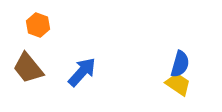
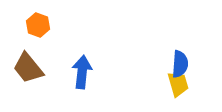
blue semicircle: rotated 12 degrees counterclockwise
blue arrow: rotated 36 degrees counterclockwise
yellow trapezoid: rotated 40 degrees clockwise
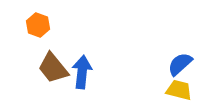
blue semicircle: rotated 136 degrees counterclockwise
brown trapezoid: moved 25 px right
yellow trapezoid: moved 1 px right, 6 px down; rotated 60 degrees counterclockwise
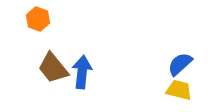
orange hexagon: moved 6 px up
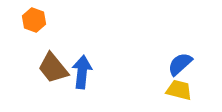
orange hexagon: moved 4 px left, 1 px down
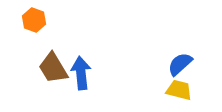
brown trapezoid: rotated 8 degrees clockwise
blue arrow: moved 1 px left, 1 px down; rotated 12 degrees counterclockwise
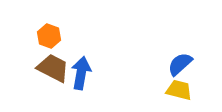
orange hexagon: moved 15 px right, 16 px down
brown trapezoid: rotated 148 degrees clockwise
blue arrow: rotated 16 degrees clockwise
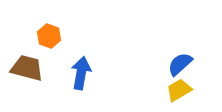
brown trapezoid: moved 26 px left; rotated 12 degrees counterclockwise
yellow trapezoid: rotated 44 degrees counterclockwise
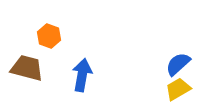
blue semicircle: moved 2 px left
blue arrow: moved 1 px right, 2 px down
yellow trapezoid: moved 1 px left, 1 px up
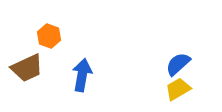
brown trapezoid: rotated 140 degrees clockwise
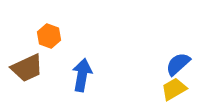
yellow trapezoid: moved 4 px left
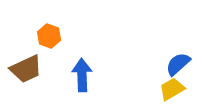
brown trapezoid: moved 1 px left, 1 px down
blue arrow: rotated 12 degrees counterclockwise
yellow trapezoid: moved 2 px left
